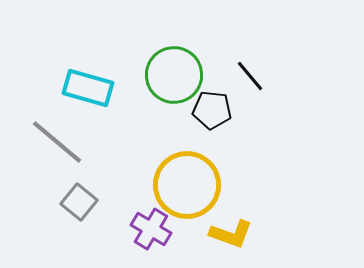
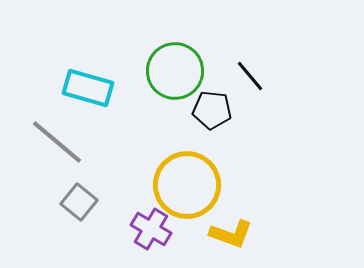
green circle: moved 1 px right, 4 px up
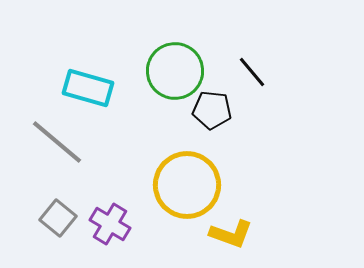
black line: moved 2 px right, 4 px up
gray square: moved 21 px left, 16 px down
purple cross: moved 41 px left, 5 px up
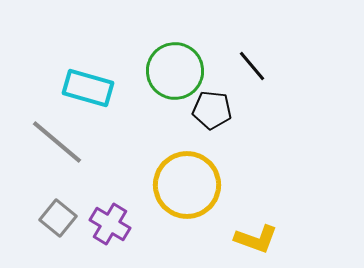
black line: moved 6 px up
yellow L-shape: moved 25 px right, 5 px down
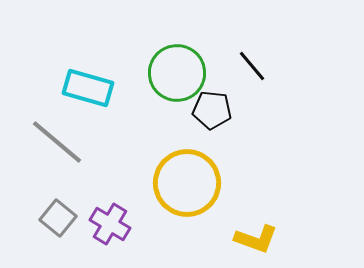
green circle: moved 2 px right, 2 px down
yellow circle: moved 2 px up
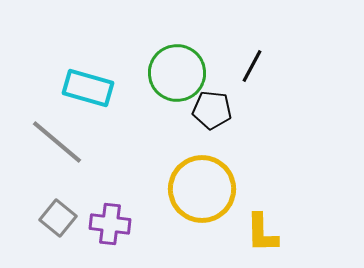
black line: rotated 68 degrees clockwise
yellow circle: moved 15 px right, 6 px down
purple cross: rotated 24 degrees counterclockwise
yellow L-shape: moved 6 px right, 6 px up; rotated 69 degrees clockwise
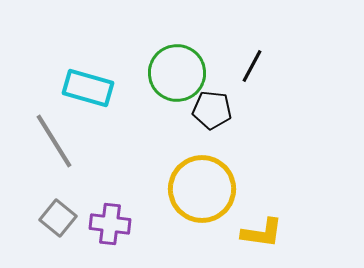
gray line: moved 3 px left, 1 px up; rotated 18 degrees clockwise
yellow L-shape: rotated 81 degrees counterclockwise
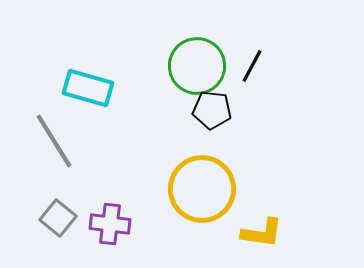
green circle: moved 20 px right, 7 px up
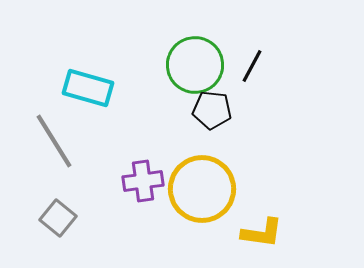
green circle: moved 2 px left, 1 px up
purple cross: moved 33 px right, 43 px up; rotated 15 degrees counterclockwise
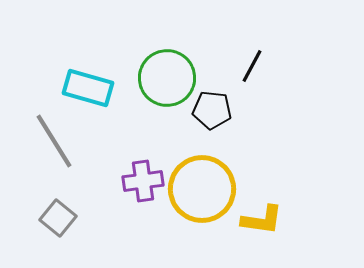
green circle: moved 28 px left, 13 px down
yellow L-shape: moved 13 px up
